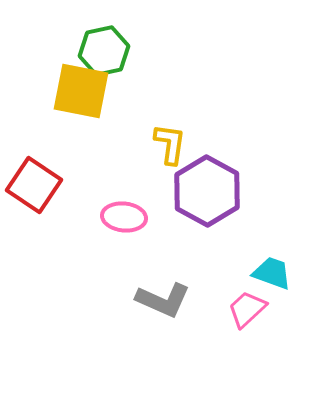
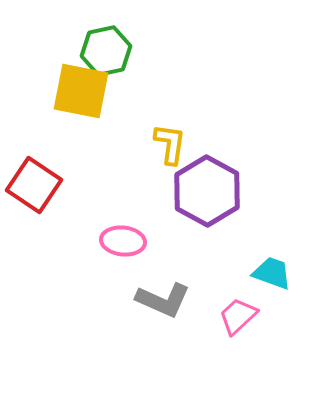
green hexagon: moved 2 px right
pink ellipse: moved 1 px left, 24 px down
pink trapezoid: moved 9 px left, 7 px down
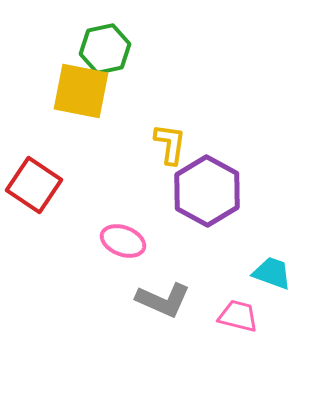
green hexagon: moved 1 px left, 2 px up
pink ellipse: rotated 15 degrees clockwise
pink trapezoid: rotated 57 degrees clockwise
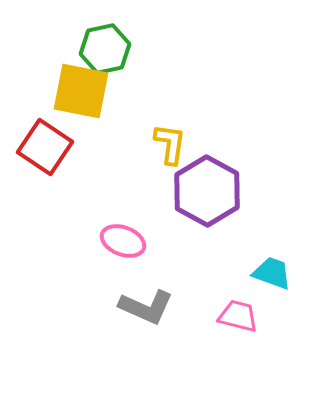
red square: moved 11 px right, 38 px up
gray L-shape: moved 17 px left, 7 px down
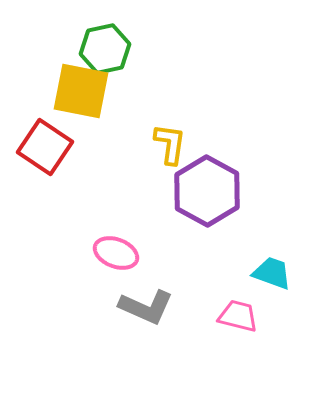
pink ellipse: moved 7 px left, 12 px down
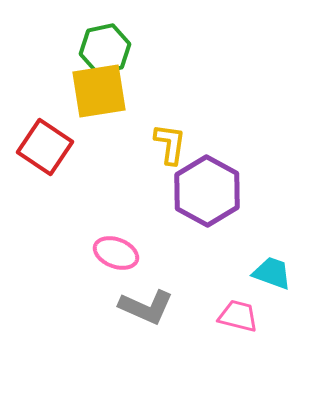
yellow square: moved 18 px right; rotated 20 degrees counterclockwise
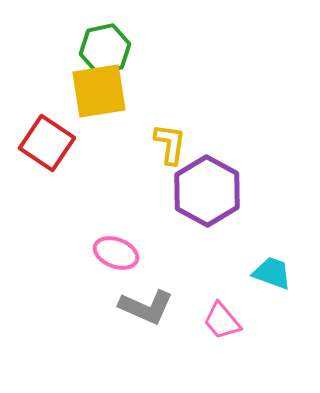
red square: moved 2 px right, 4 px up
pink trapezoid: moved 16 px left, 5 px down; rotated 144 degrees counterclockwise
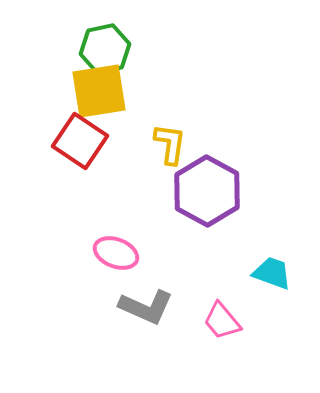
red square: moved 33 px right, 2 px up
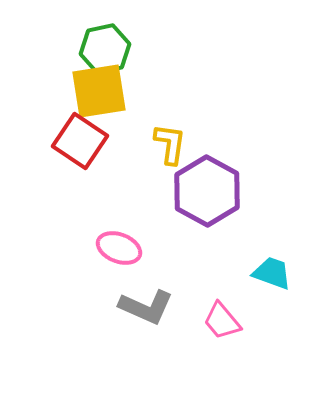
pink ellipse: moved 3 px right, 5 px up
